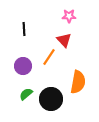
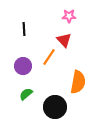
black circle: moved 4 px right, 8 px down
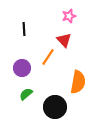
pink star: rotated 16 degrees counterclockwise
orange line: moved 1 px left
purple circle: moved 1 px left, 2 px down
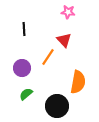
pink star: moved 1 px left, 4 px up; rotated 24 degrees clockwise
black circle: moved 2 px right, 1 px up
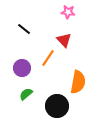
black line: rotated 48 degrees counterclockwise
orange line: moved 1 px down
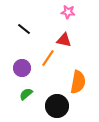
red triangle: rotated 35 degrees counterclockwise
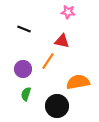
black line: rotated 16 degrees counterclockwise
red triangle: moved 2 px left, 1 px down
orange line: moved 3 px down
purple circle: moved 1 px right, 1 px down
orange semicircle: rotated 110 degrees counterclockwise
green semicircle: rotated 32 degrees counterclockwise
